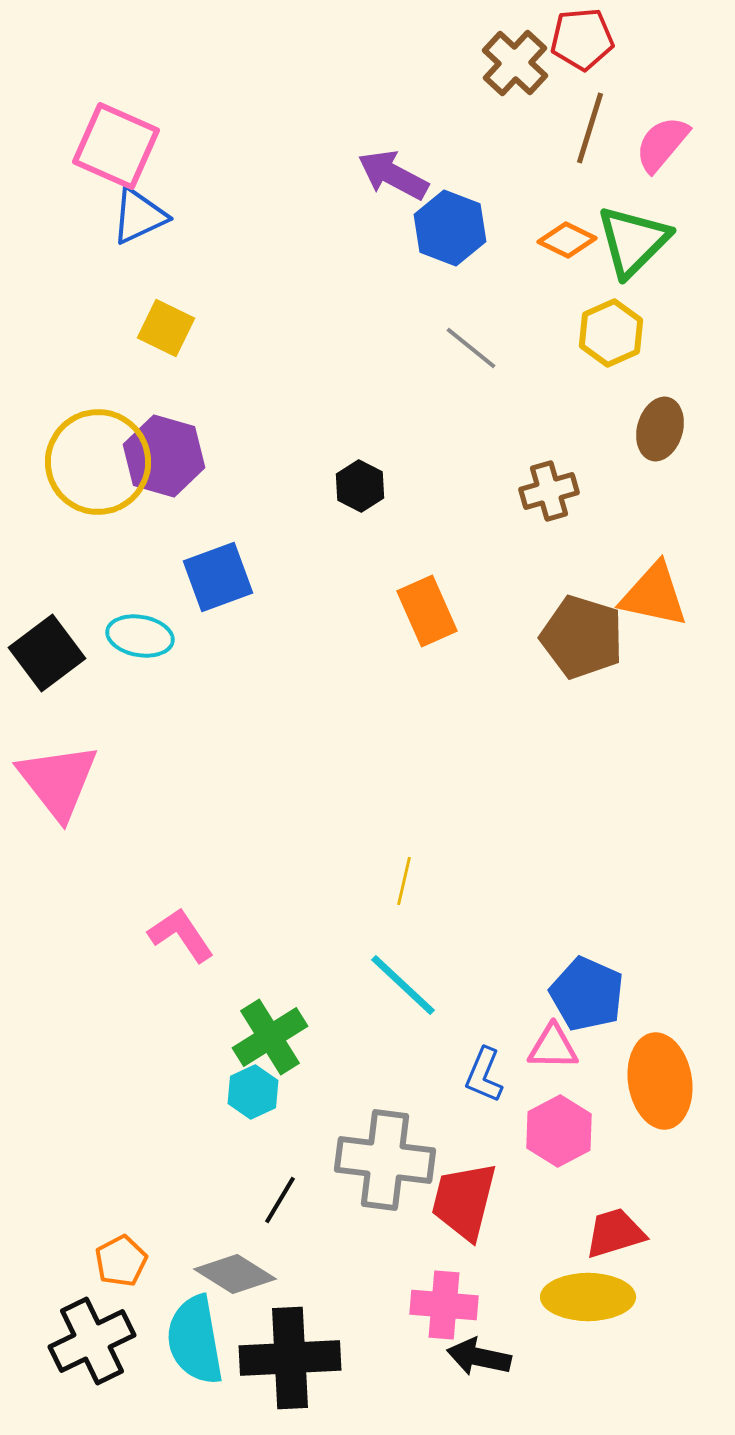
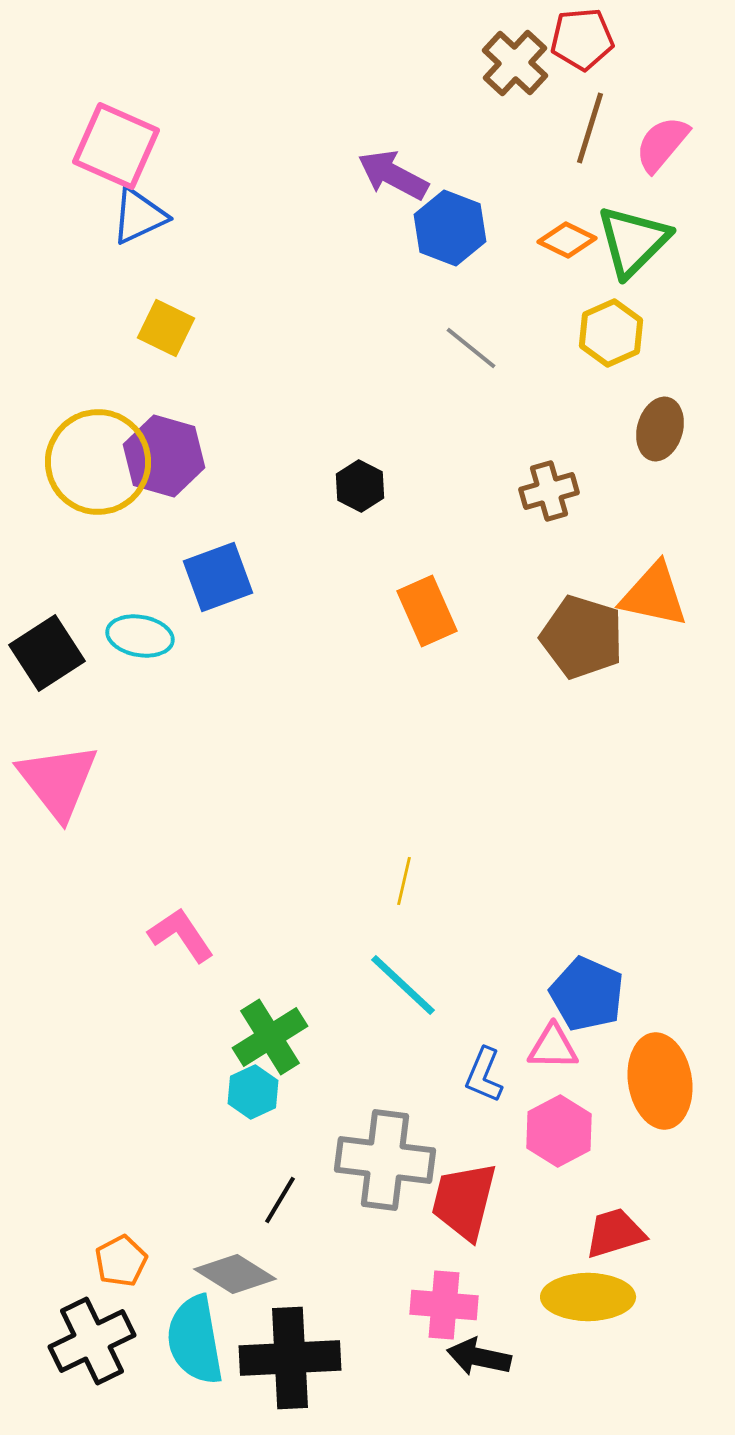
black square at (47, 653): rotated 4 degrees clockwise
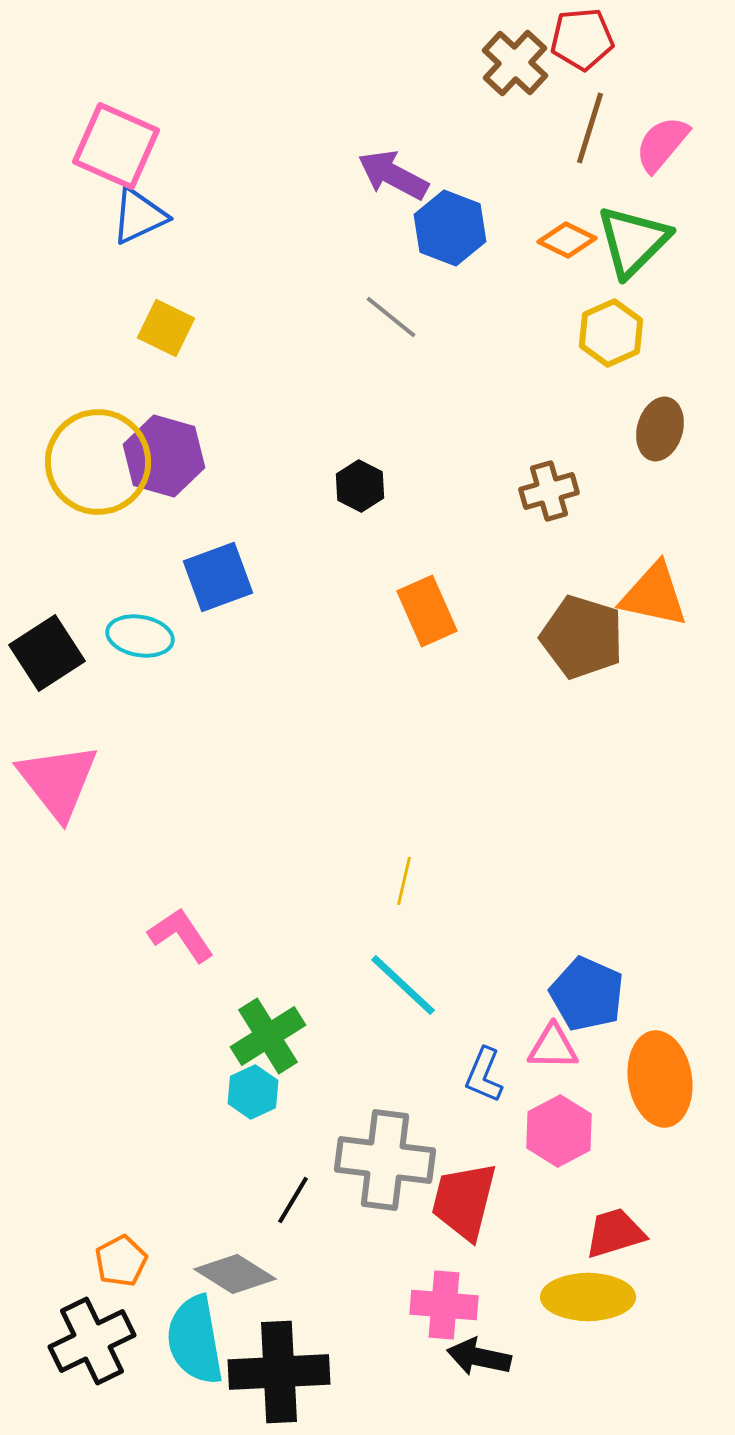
gray line at (471, 348): moved 80 px left, 31 px up
green cross at (270, 1037): moved 2 px left, 1 px up
orange ellipse at (660, 1081): moved 2 px up
black line at (280, 1200): moved 13 px right
black cross at (290, 1358): moved 11 px left, 14 px down
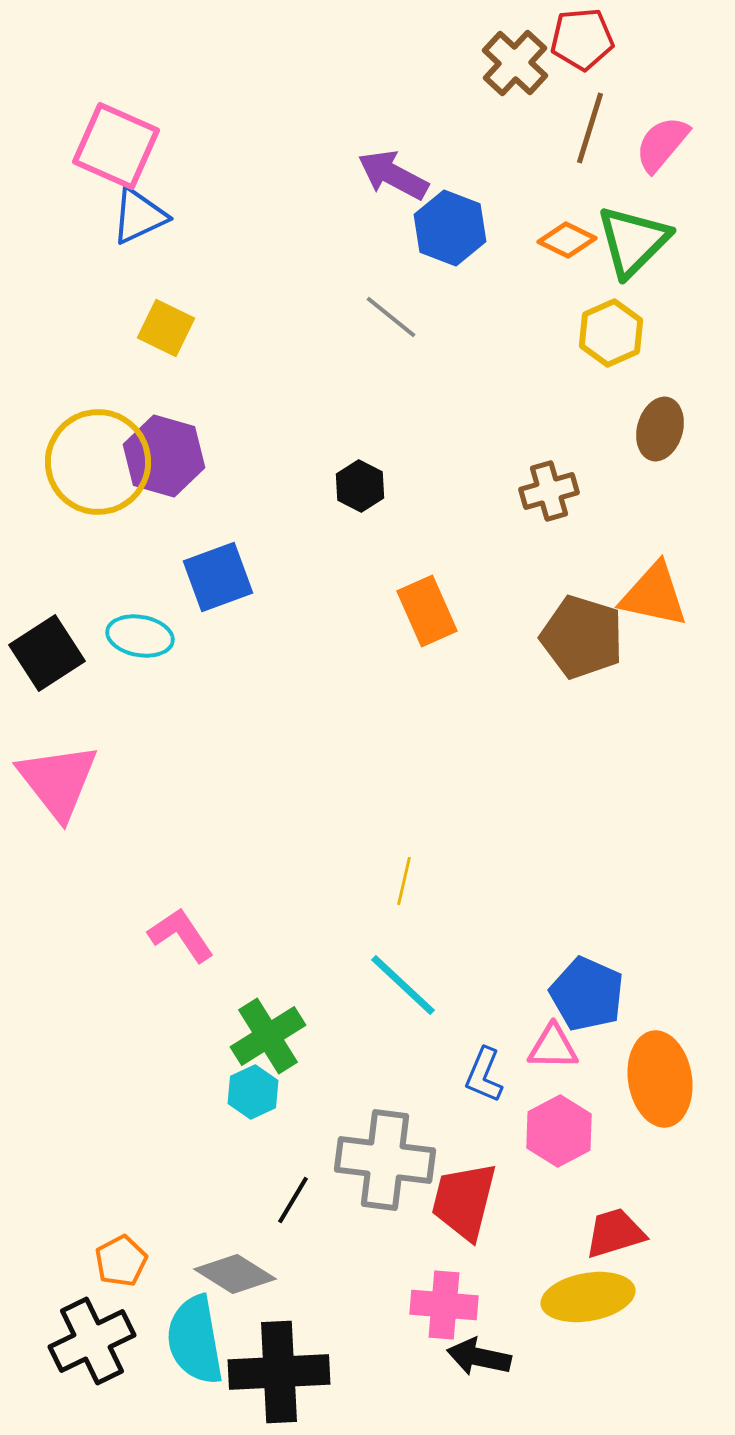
yellow ellipse at (588, 1297): rotated 10 degrees counterclockwise
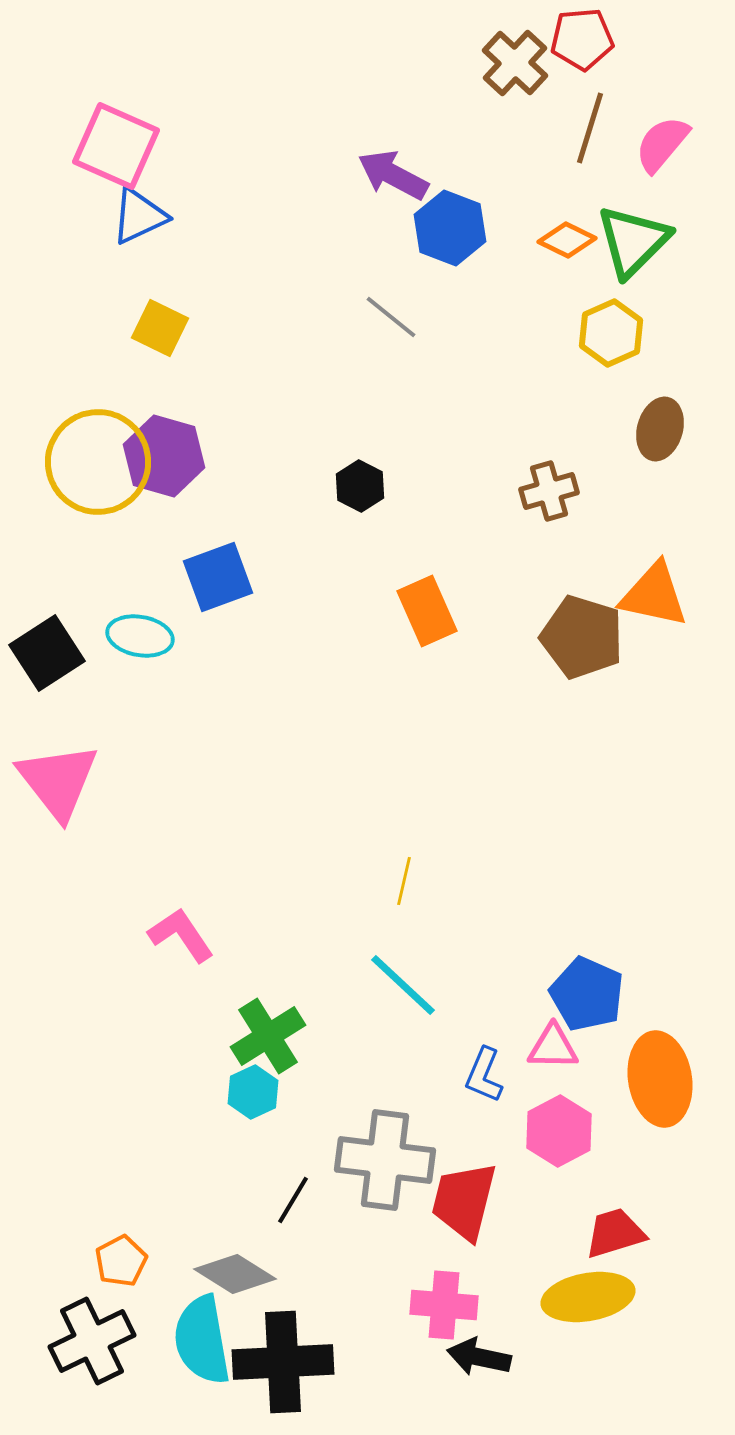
yellow square at (166, 328): moved 6 px left
cyan semicircle at (195, 1340): moved 7 px right
black cross at (279, 1372): moved 4 px right, 10 px up
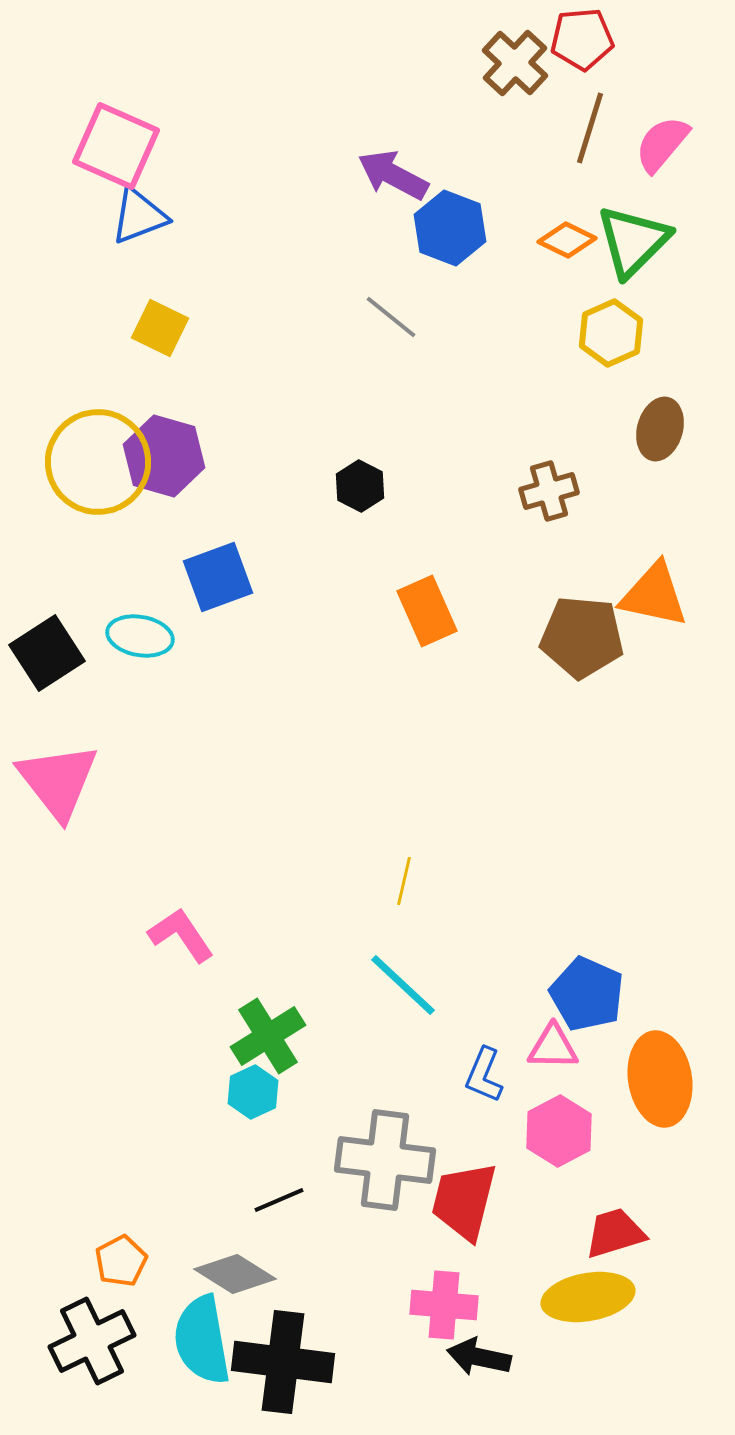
blue triangle at (139, 216): rotated 4 degrees clockwise
brown pentagon at (582, 637): rotated 12 degrees counterclockwise
black line at (293, 1200): moved 14 px left; rotated 36 degrees clockwise
black cross at (283, 1362): rotated 10 degrees clockwise
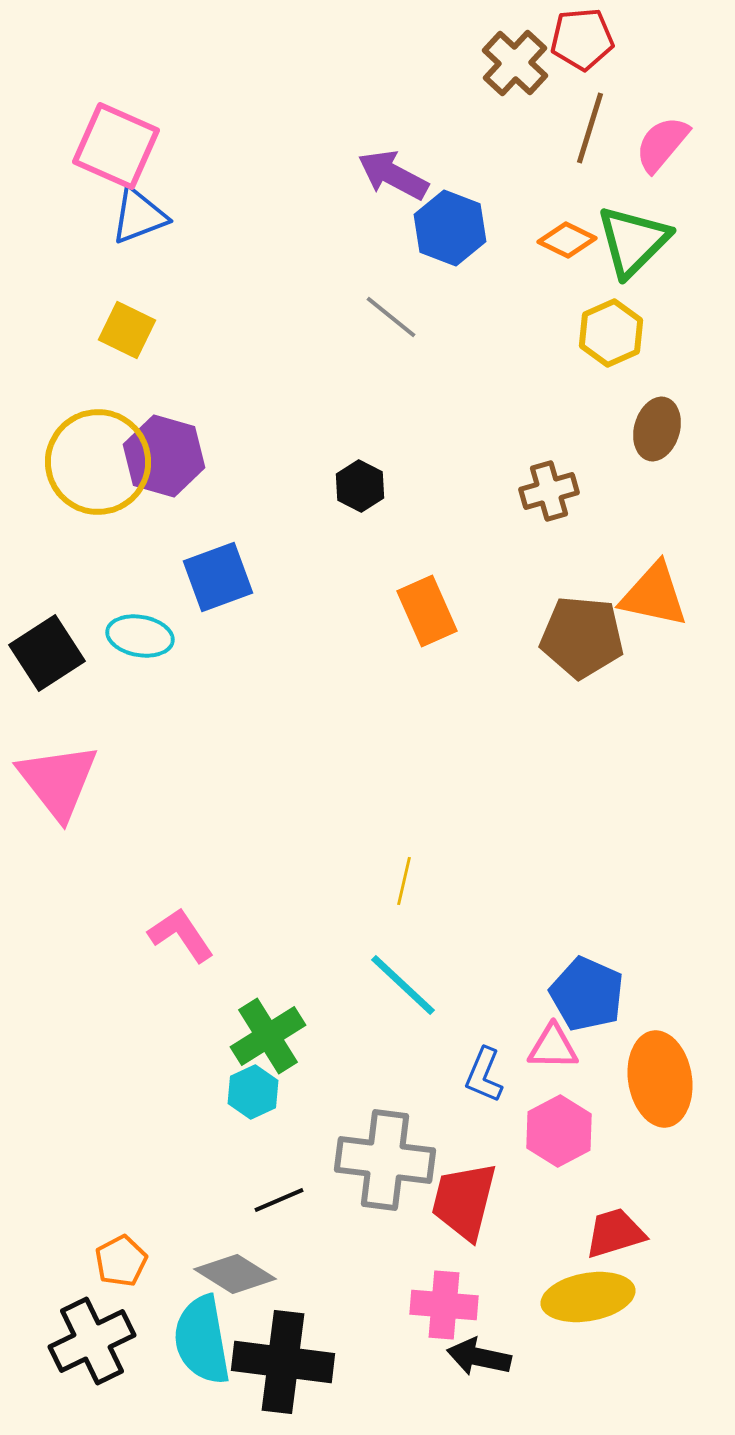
yellow square at (160, 328): moved 33 px left, 2 px down
brown ellipse at (660, 429): moved 3 px left
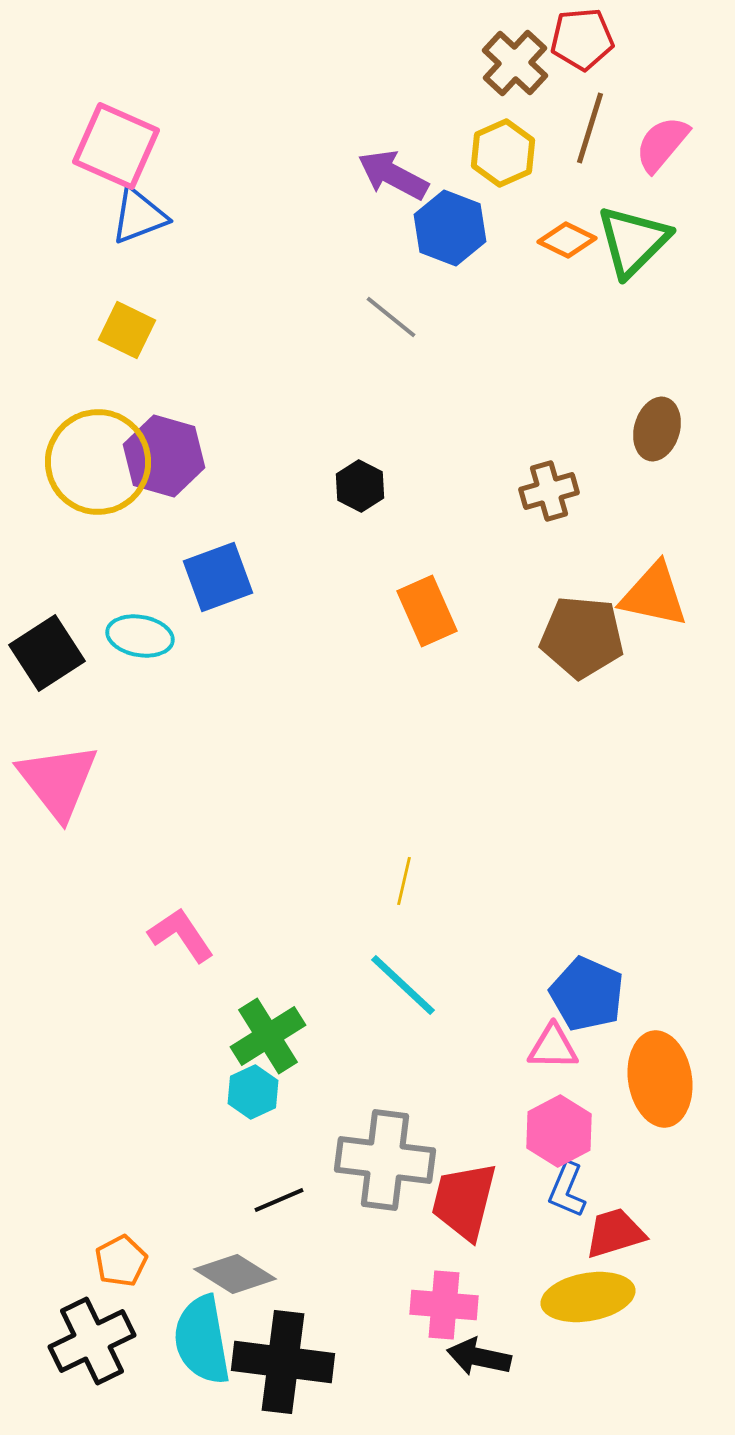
yellow hexagon at (611, 333): moved 108 px left, 180 px up
blue L-shape at (484, 1075): moved 83 px right, 115 px down
